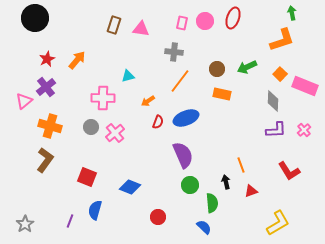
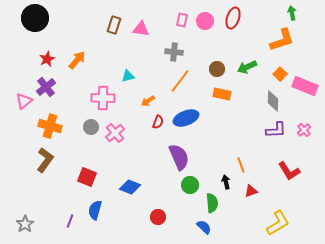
pink rectangle at (182, 23): moved 3 px up
purple semicircle at (183, 155): moved 4 px left, 2 px down
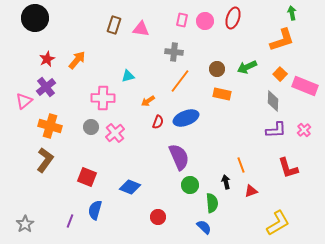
red L-shape at (289, 171): moved 1 px left, 3 px up; rotated 15 degrees clockwise
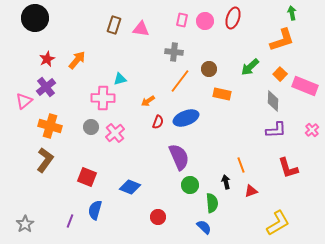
green arrow at (247, 67): moved 3 px right; rotated 18 degrees counterclockwise
brown circle at (217, 69): moved 8 px left
cyan triangle at (128, 76): moved 8 px left, 3 px down
pink cross at (304, 130): moved 8 px right
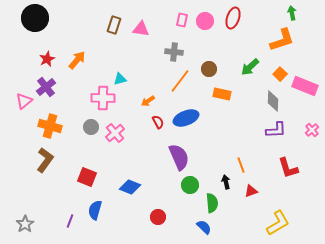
red semicircle at (158, 122): rotated 48 degrees counterclockwise
